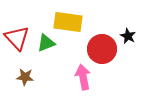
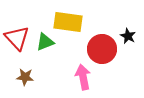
green triangle: moved 1 px left, 1 px up
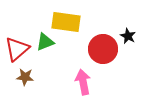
yellow rectangle: moved 2 px left
red triangle: moved 11 px down; rotated 32 degrees clockwise
red circle: moved 1 px right
pink arrow: moved 5 px down
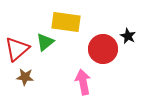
green triangle: rotated 18 degrees counterclockwise
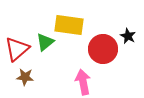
yellow rectangle: moved 3 px right, 3 px down
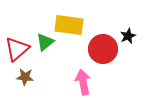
black star: rotated 21 degrees clockwise
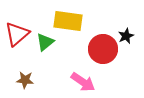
yellow rectangle: moved 1 px left, 4 px up
black star: moved 2 px left
red triangle: moved 15 px up
brown star: moved 3 px down
pink arrow: rotated 135 degrees clockwise
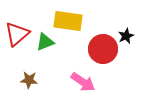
green triangle: rotated 18 degrees clockwise
brown star: moved 4 px right
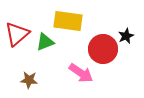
pink arrow: moved 2 px left, 9 px up
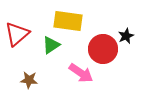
green triangle: moved 6 px right, 3 px down; rotated 12 degrees counterclockwise
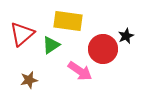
red triangle: moved 5 px right
pink arrow: moved 1 px left, 2 px up
brown star: rotated 18 degrees counterclockwise
